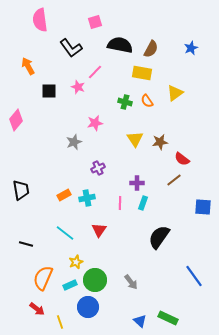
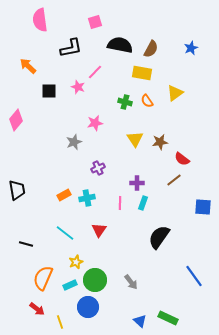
black L-shape at (71, 48): rotated 65 degrees counterclockwise
orange arrow at (28, 66): rotated 18 degrees counterclockwise
black trapezoid at (21, 190): moved 4 px left
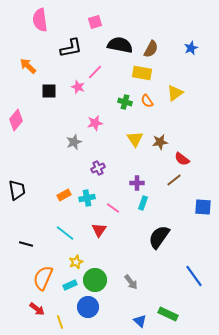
pink line at (120, 203): moved 7 px left, 5 px down; rotated 56 degrees counterclockwise
green rectangle at (168, 318): moved 4 px up
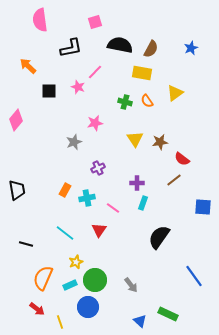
orange rectangle at (64, 195): moved 1 px right, 5 px up; rotated 32 degrees counterclockwise
gray arrow at (131, 282): moved 3 px down
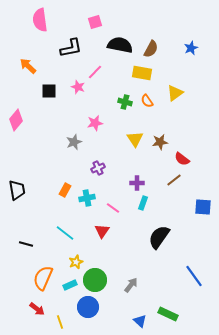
red triangle at (99, 230): moved 3 px right, 1 px down
gray arrow at (131, 285): rotated 105 degrees counterclockwise
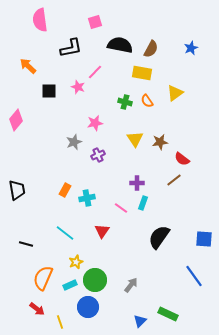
purple cross at (98, 168): moved 13 px up
blue square at (203, 207): moved 1 px right, 32 px down
pink line at (113, 208): moved 8 px right
blue triangle at (140, 321): rotated 32 degrees clockwise
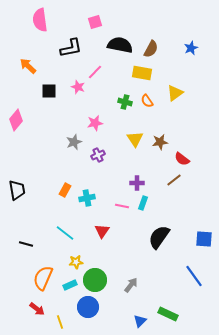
pink line at (121, 208): moved 1 px right, 2 px up; rotated 24 degrees counterclockwise
yellow star at (76, 262): rotated 16 degrees clockwise
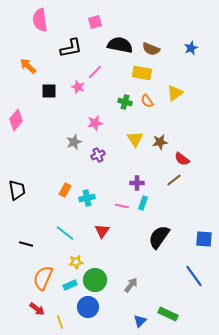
brown semicircle at (151, 49): rotated 84 degrees clockwise
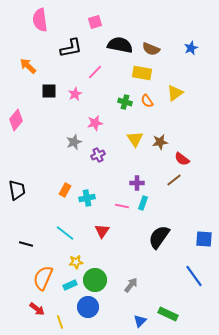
pink star at (78, 87): moved 3 px left, 7 px down; rotated 24 degrees clockwise
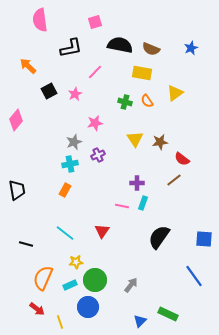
black square at (49, 91): rotated 28 degrees counterclockwise
cyan cross at (87, 198): moved 17 px left, 34 px up
